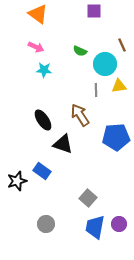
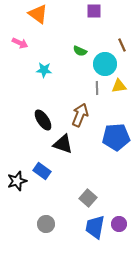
pink arrow: moved 16 px left, 4 px up
gray line: moved 1 px right, 2 px up
brown arrow: rotated 55 degrees clockwise
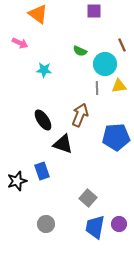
blue rectangle: rotated 36 degrees clockwise
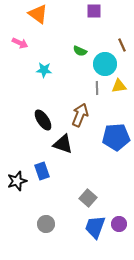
blue trapezoid: rotated 10 degrees clockwise
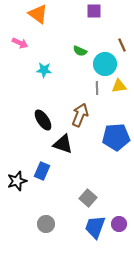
blue rectangle: rotated 42 degrees clockwise
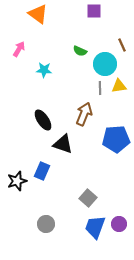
pink arrow: moved 1 px left, 6 px down; rotated 84 degrees counterclockwise
gray line: moved 3 px right
brown arrow: moved 4 px right, 1 px up
blue pentagon: moved 2 px down
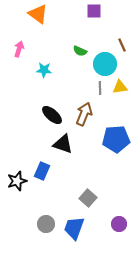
pink arrow: rotated 14 degrees counterclockwise
yellow triangle: moved 1 px right, 1 px down
black ellipse: moved 9 px right, 5 px up; rotated 15 degrees counterclockwise
blue trapezoid: moved 21 px left, 1 px down
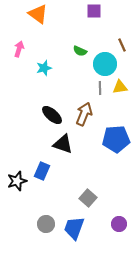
cyan star: moved 2 px up; rotated 21 degrees counterclockwise
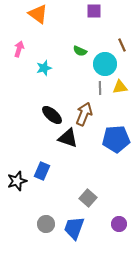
black triangle: moved 5 px right, 6 px up
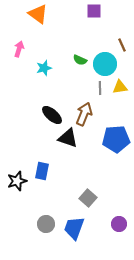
green semicircle: moved 9 px down
blue rectangle: rotated 12 degrees counterclockwise
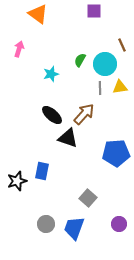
green semicircle: rotated 96 degrees clockwise
cyan star: moved 7 px right, 6 px down
brown arrow: rotated 20 degrees clockwise
blue pentagon: moved 14 px down
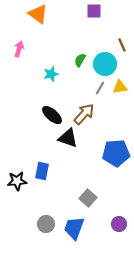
gray line: rotated 32 degrees clockwise
black star: rotated 12 degrees clockwise
